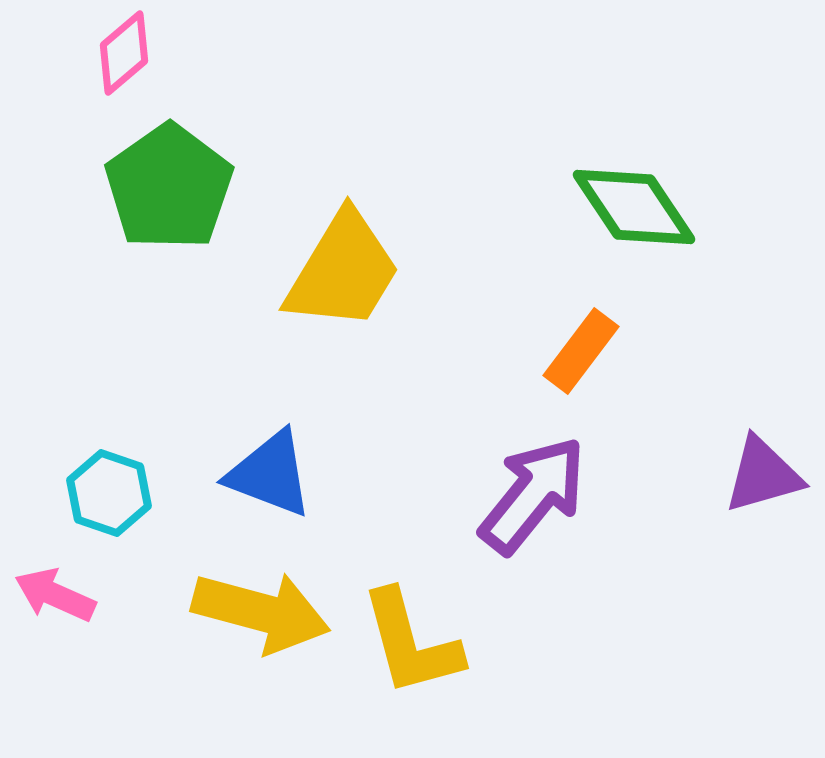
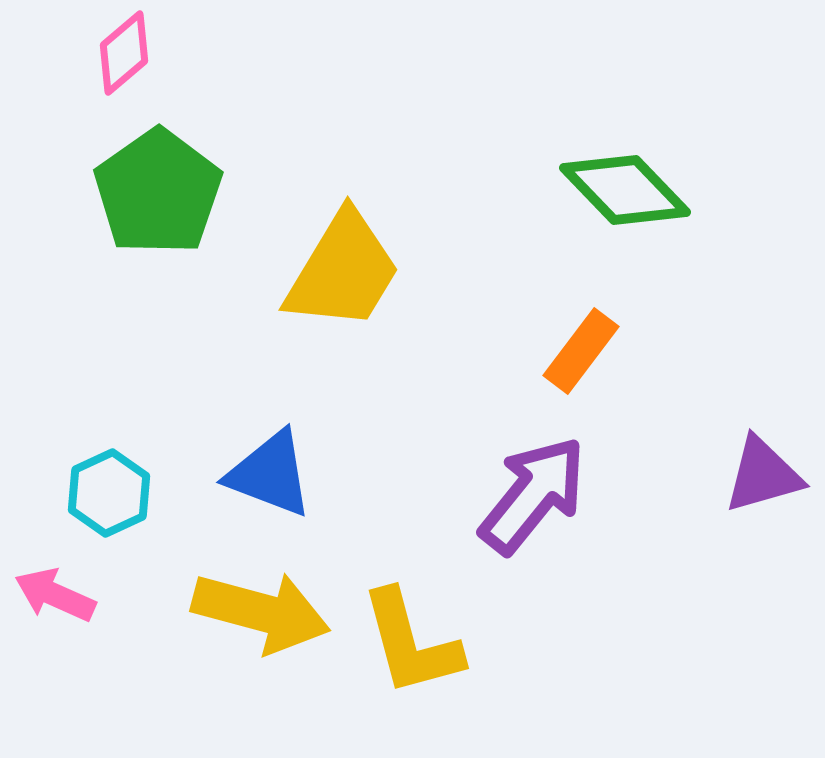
green pentagon: moved 11 px left, 5 px down
green diamond: moved 9 px left, 17 px up; rotated 10 degrees counterclockwise
cyan hexagon: rotated 16 degrees clockwise
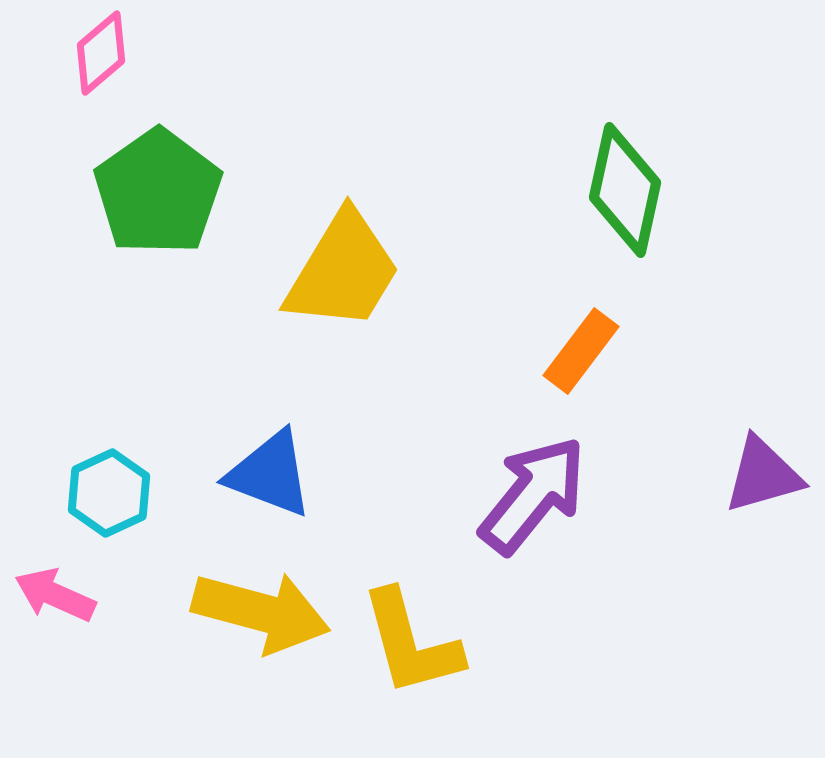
pink diamond: moved 23 px left
green diamond: rotated 56 degrees clockwise
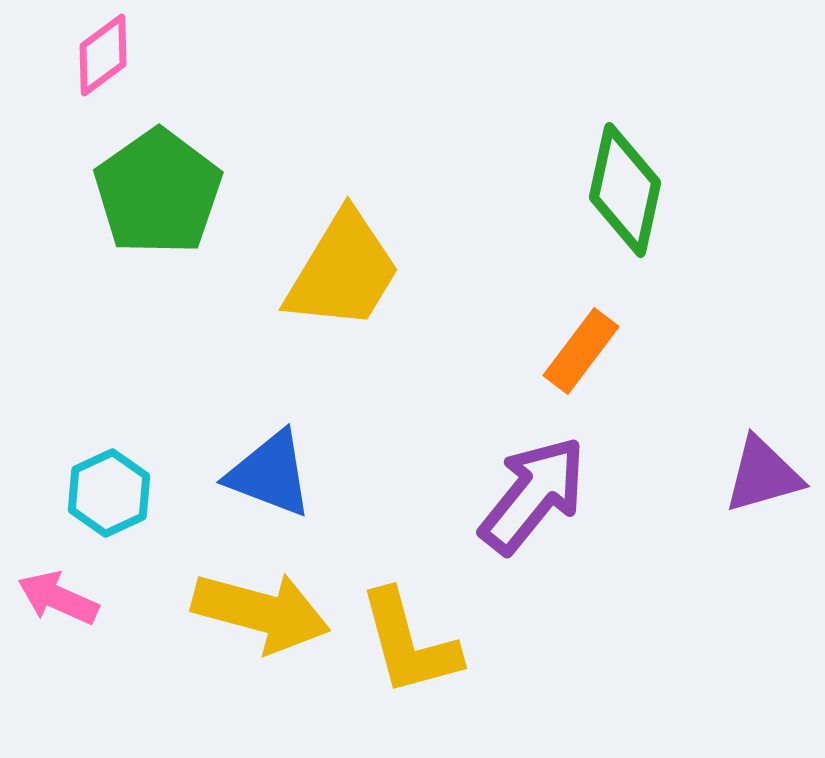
pink diamond: moved 2 px right, 2 px down; rotated 4 degrees clockwise
pink arrow: moved 3 px right, 3 px down
yellow L-shape: moved 2 px left
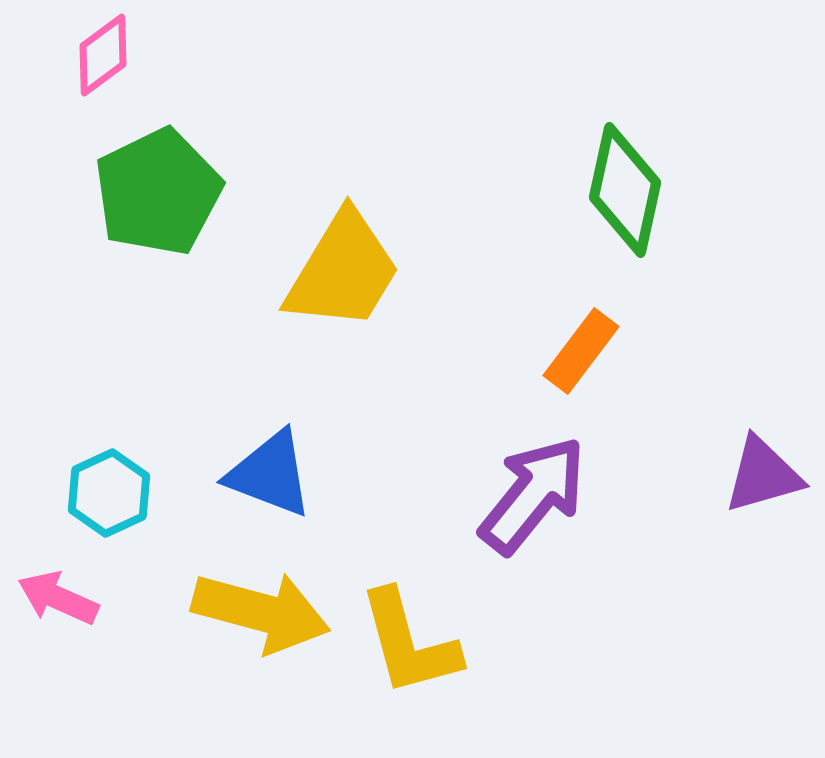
green pentagon: rotated 9 degrees clockwise
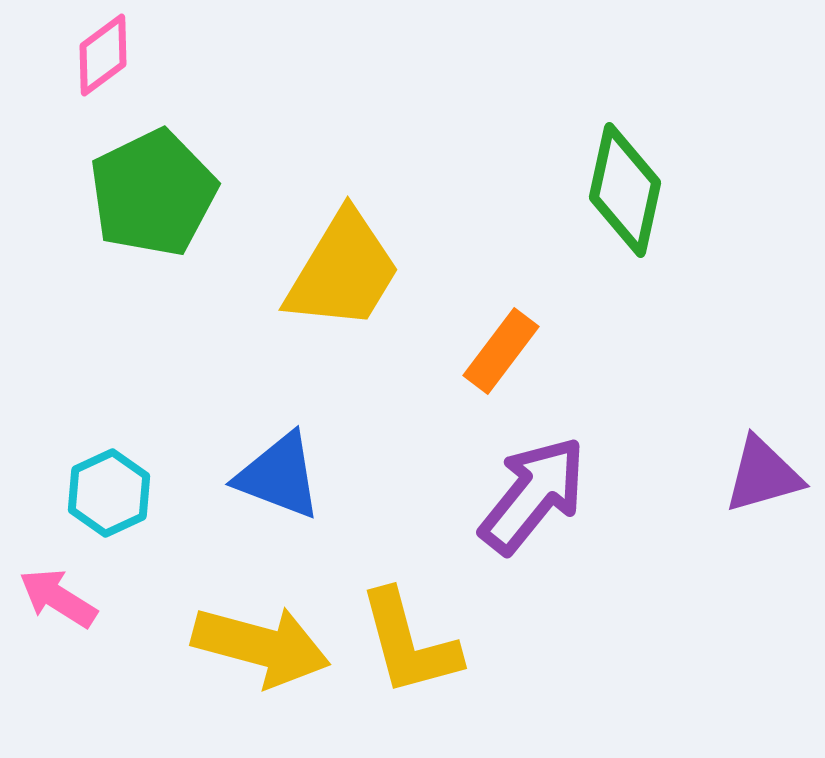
green pentagon: moved 5 px left, 1 px down
orange rectangle: moved 80 px left
blue triangle: moved 9 px right, 2 px down
pink arrow: rotated 8 degrees clockwise
yellow arrow: moved 34 px down
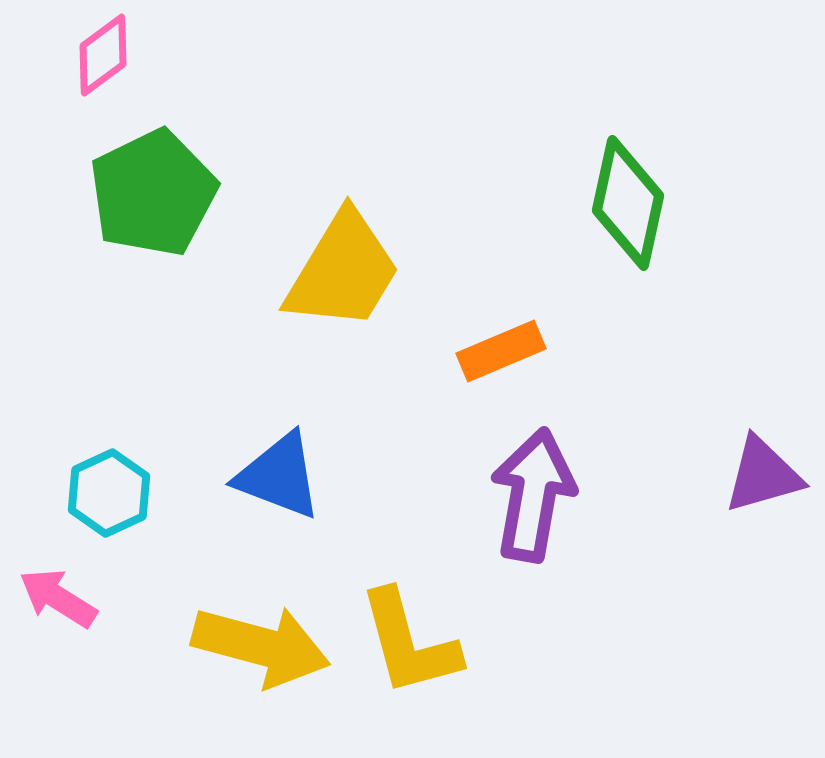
green diamond: moved 3 px right, 13 px down
orange rectangle: rotated 30 degrees clockwise
purple arrow: rotated 29 degrees counterclockwise
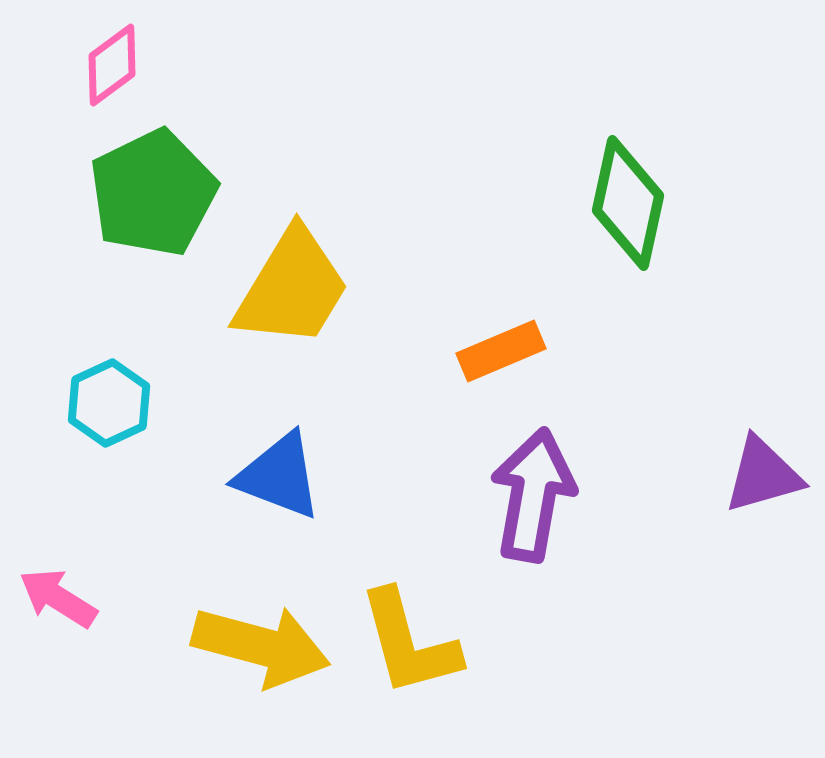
pink diamond: moved 9 px right, 10 px down
yellow trapezoid: moved 51 px left, 17 px down
cyan hexagon: moved 90 px up
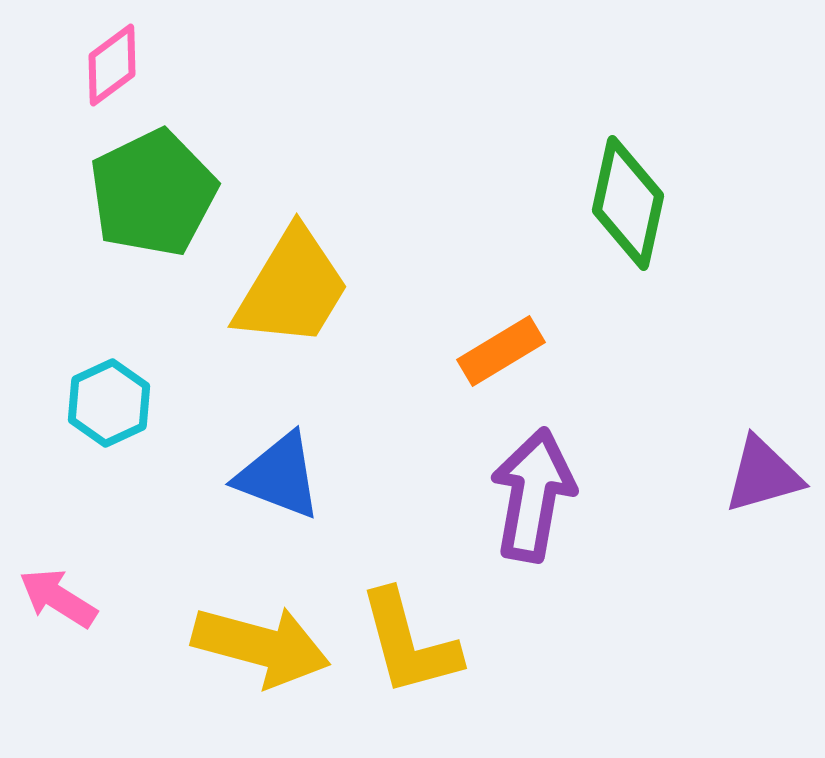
orange rectangle: rotated 8 degrees counterclockwise
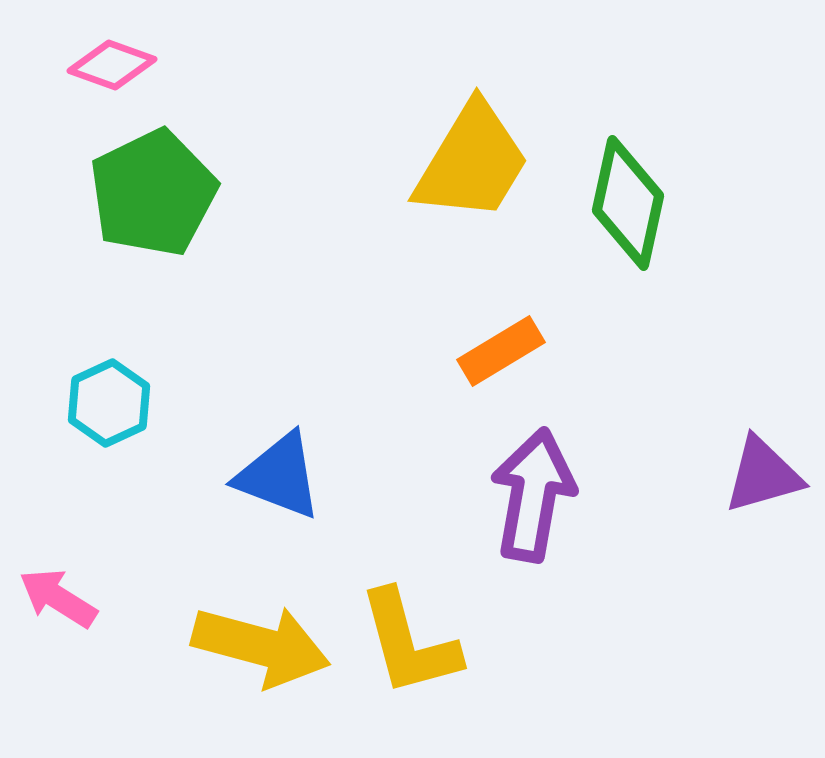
pink diamond: rotated 56 degrees clockwise
yellow trapezoid: moved 180 px right, 126 px up
